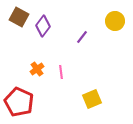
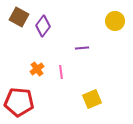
purple line: moved 11 px down; rotated 48 degrees clockwise
red pentagon: rotated 20 degrees counterclockwise
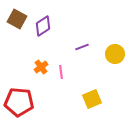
brown square: moved 2 px left, 2 px down
yellow circle: moved 33 px down
purple diamond: rotated 20 degrees clockwise
purple line: moved 1 px up; rotated 16 degrees counterclockwise
orange cross: moved 4 px right, 2 px up
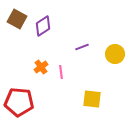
yellow square: rotated 30 degrees clockwise
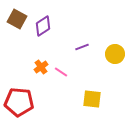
pink line: rotated 48 degrees counterclockwise
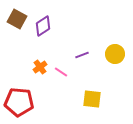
purple line: moved 8 px down
orange cross: moved 1 px left
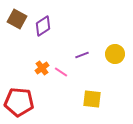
orange cross: moved 2 px right, 1 px down
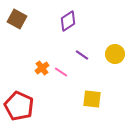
purple diamond: moved 25 px right, 5 px up
purple line: rotated 56 degrees clockwise
red pentagon: moved 4 px down; rotated 20 degrees clockwise
